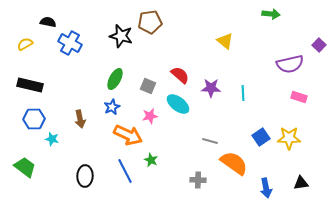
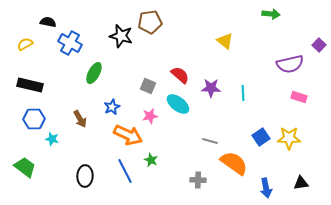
green ellipse: moved 21 px left, 6 px up
brown arrow: rotated 18 degrees counterclockwise
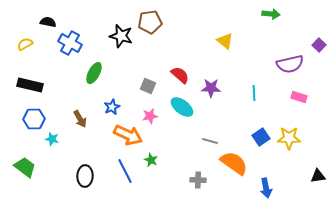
cyan line: moved 11 px right
cyan ellipse: moved 4 px right, 3 px down
black triangle: moved 17 px right, 7 px up
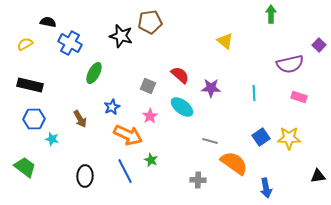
green arrow: rotated 96 degrees counterclockwise
pink star: rotated 21 degrees counterclockwise
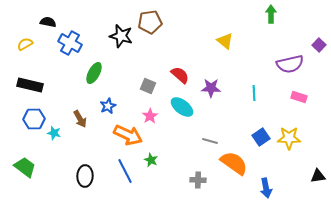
blue star: moved 4 px left, 1 px up
cyan star: moved 2 px right, 6 px up
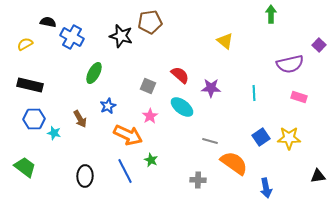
blue cross: moved 2 px right, 6 px up
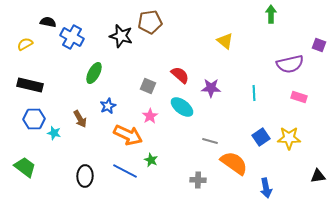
purple square: rotated 24 degrees counterclockwise
blue line: rotated 35 degrees counterclockwise
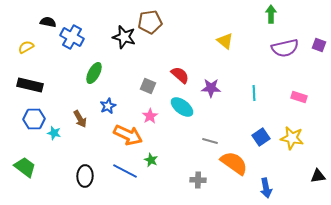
black star: moved 3 px right, 1 px down
yellow semicircle: moved 1 px right, 3 px down
purple semicircle: moved 5 px left, 16 px up
yellow star: moved 3 px right; rotated 10 degrees clockwise
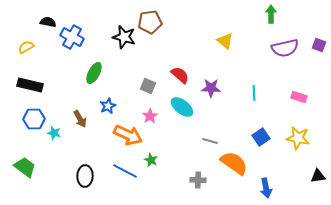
yellow star: moved 6 px right
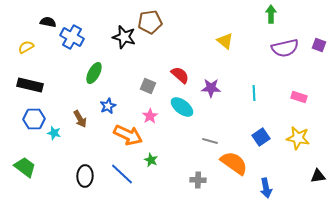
blue line: moved 3 px left, 3 px down; rotated 15 degrees clockwise
